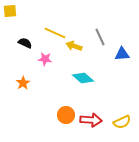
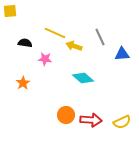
black semicircle: rotated 16 degrees counterclockwise
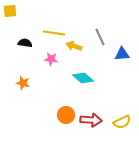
yellow line: moved 1 px left; rotated 15 degrees counterclockwise
pink star: moved 6 px right
orange star: rotated 24 degrees counterclockwise
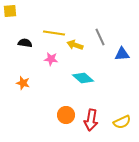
yellow arrow: moved 1 px right, 1 px up
red arrow: rotated 95 degrees clockwise
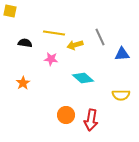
yellow square: rotated 16 degrees clockwise
yellow arrow: rotated 35 degrees counterclockwise
orange star: rotated 24 degrees clockwise
yellow semicircle: moved 1 px left, 27 px up; rotated 24 degrees clockwise
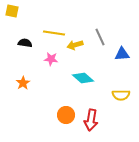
yellow square: moved 2 px right
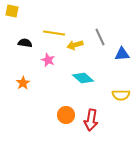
pink star: moved 3 px left, 1 px down; rotated 16 degrees clockwise
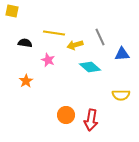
cyan diamond: moved 7 px right, 11 px up
orange star: moved 3 px right, 2 px up
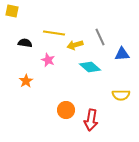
orange circle: moved 5 px up
